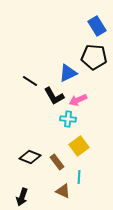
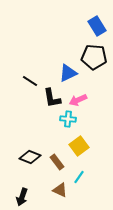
black L-shape: moved 2 px left, 2 px down; rotated 20 degrees clockwise
cyan line: rotated 32 degrees clockwise
brown triangle: moved 3 px left, 1 px up
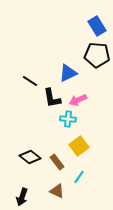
black pentagon: moved 3 px right, 2 px up
black diamond: rotated 15 degrees clockwise
brown triangle: moved 3 px left, 1 px down
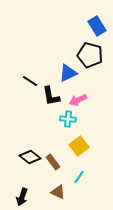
black pentagon: moved 7 px left; rotated 10 degrees clockwise
black L-shape: moved 1 px left, 2 px up
brown rectangle: moved 4 px left
brown triangle: moved 1 px right, 1 px down
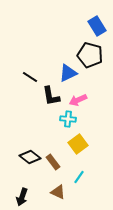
black line: moved 4 px up
yellow square: moved 1 px left, 2 px up
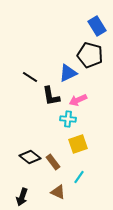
yellow square: rotated 18 degrees clockwise
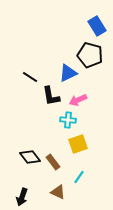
cyan cross: moved 1 px down
black diamond: rotated 15 degrees clockwise
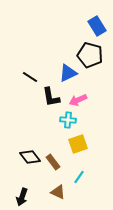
black L-shape: moved 1 px down
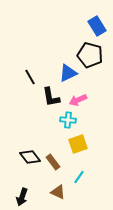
black line: rotated 28 degrees clockwise
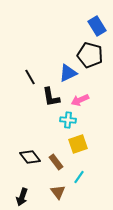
pink arrow: moved 2 px right
brown rectangle: moved 3 px right
brown triangle: rotated 28 degrees clockwise
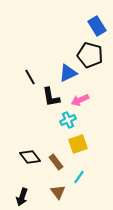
cyan cross: rotated 28 degrees counterclockwise
